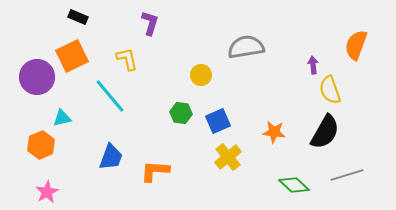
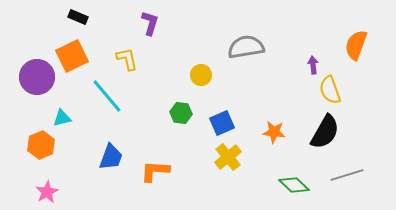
cyan line: moved 3 px left
blue square: moved 4 px right, 2 px down
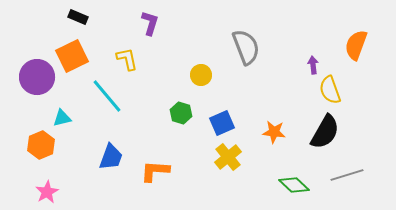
gray semicircle: rotated 78 degrees clockwise
green hexagon: rotated 10 degrees clockwise
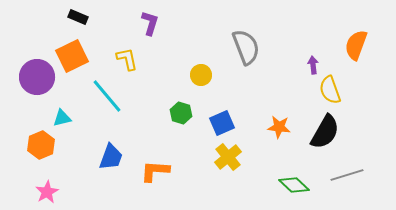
orange star: moved 5 px right, 5 px up
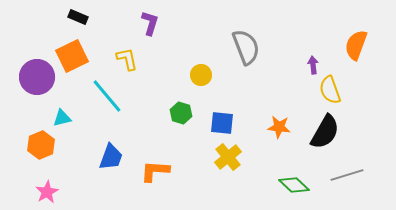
blue square: rotated 30 degrees clockwise
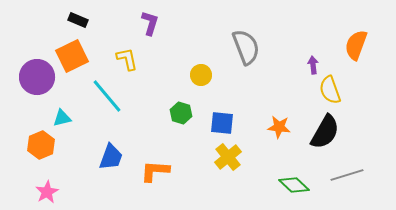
black rectangle: moved 3 px down
